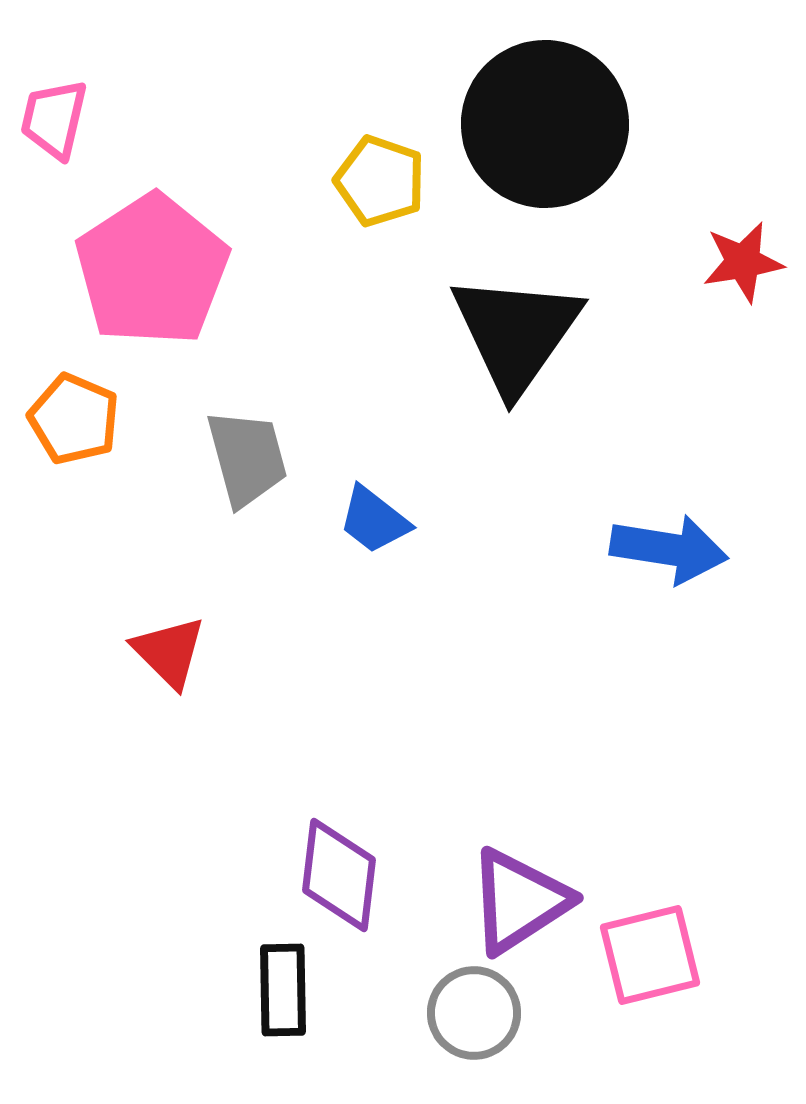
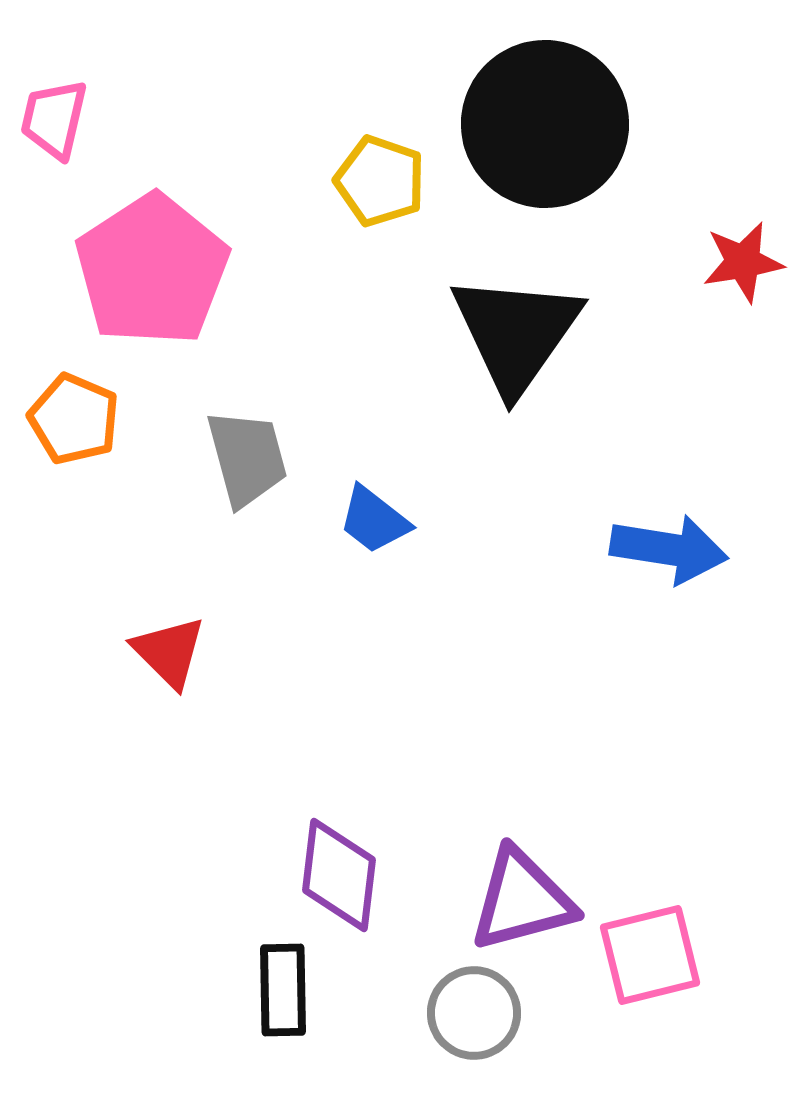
purple triangle: moved 3 px right, 1 px up; rotated 18 degrees clockwise
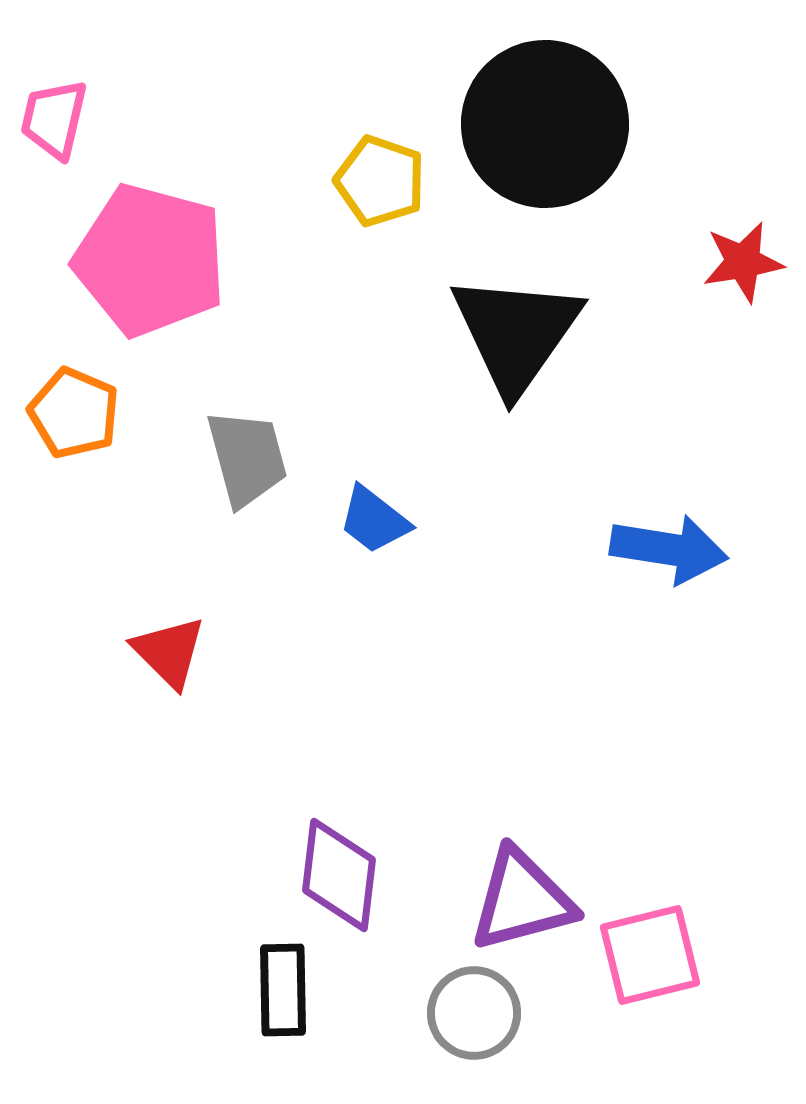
pink pentagon: moved 2 px left, 10 px up; rotated 24 degrees counterclockwise
orange pentagon: moved 6 px up
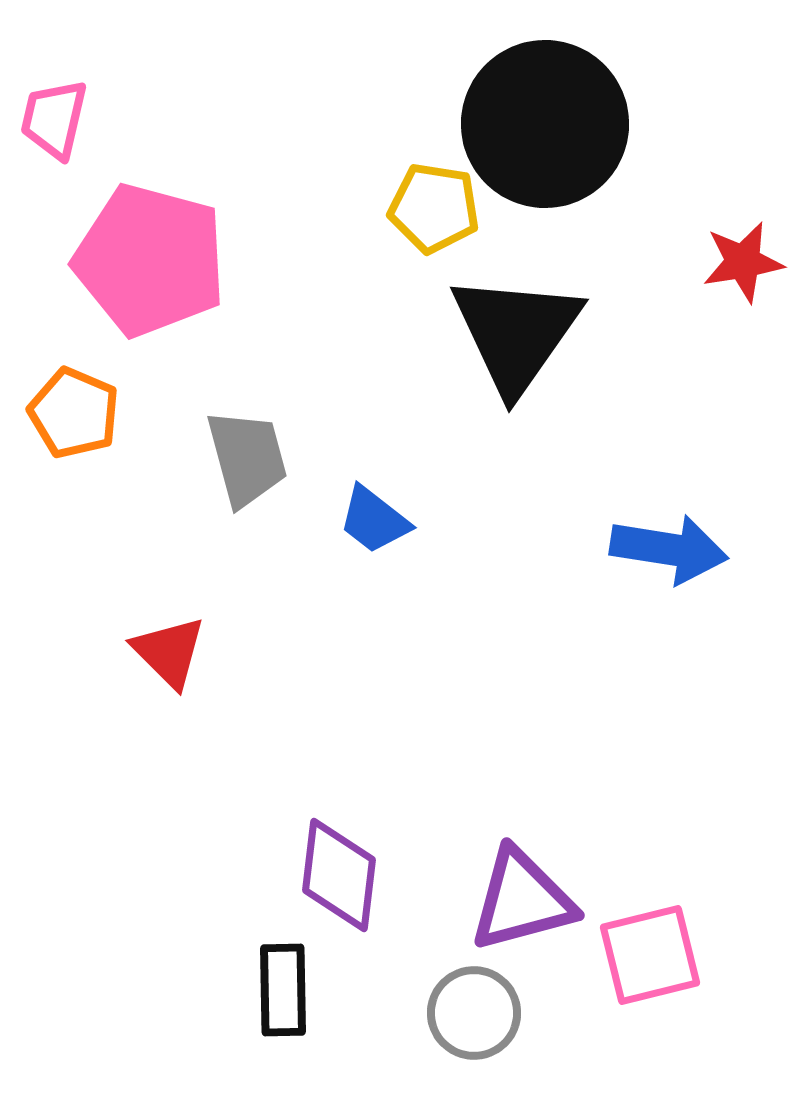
yellow pentagon: moved 54 px right, 27 px down; rotated 10 degrees counterclockwise
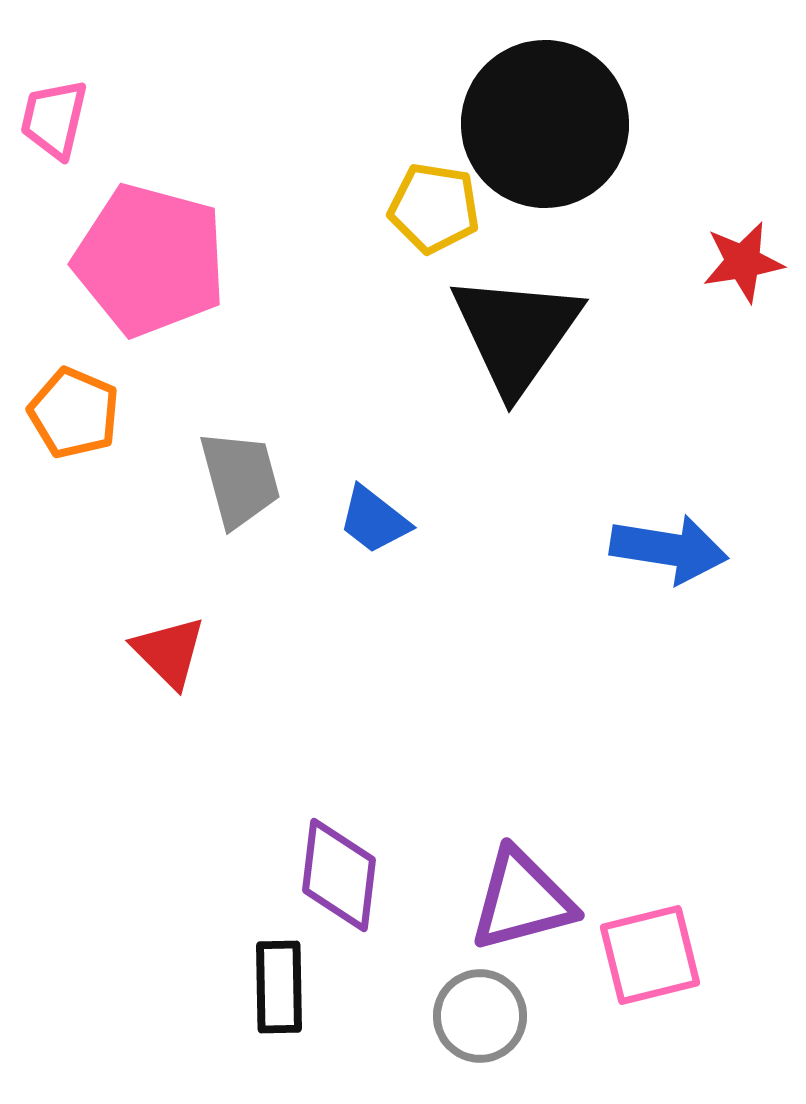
gray trapezoid: moved 7 px left, 21 px down
black rectangle: moved 4 px left, 3 px up
gray circle: moved 6 px right, 3 px down
